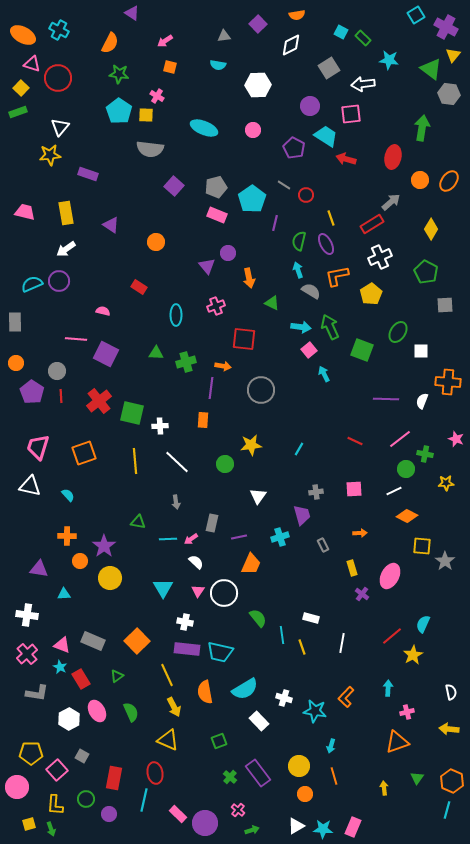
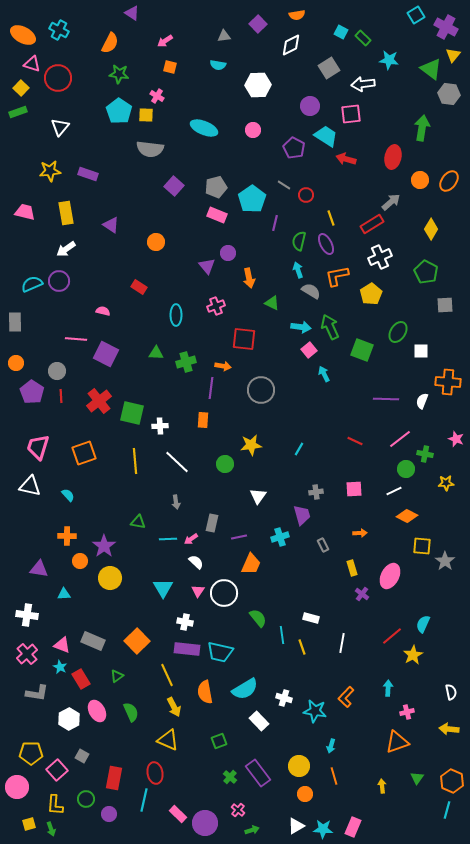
yellow star at (50, 155): moved 16 px down
yellow arrow at (384, 788): moved 2 px left, 2 px up
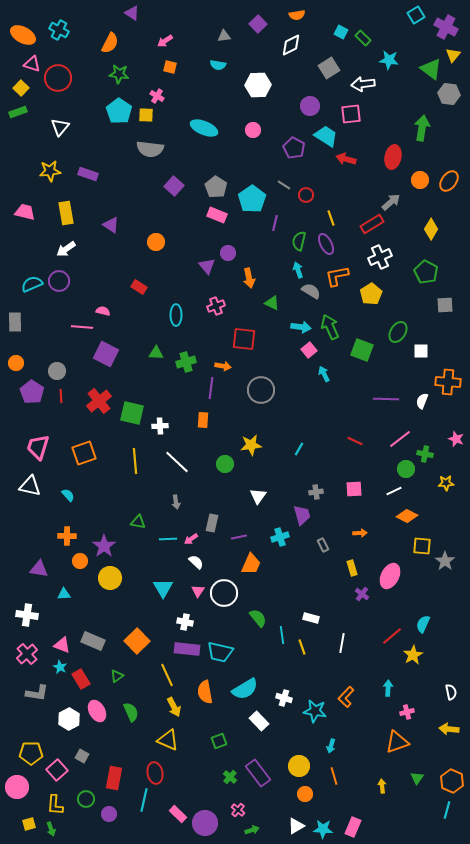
gray pentagon at (216, 187): rotated 25 degrees counterclockwise
pink line at (76, 339): moved 6 px right, 12 px up
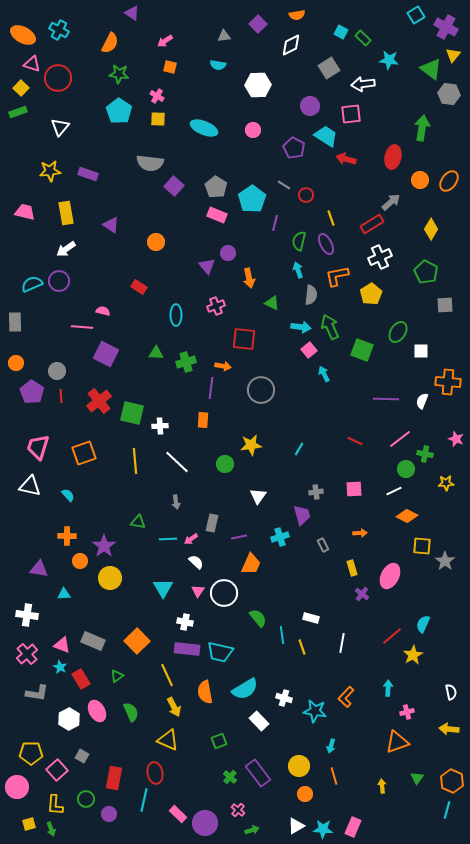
yellow square at (146, 115): moved 12 px right, 4 px down
gray semicircle at (150, 149): moved 14 px down
gray semicircle at (311, 291): moved 4 px down; rotated 66 degrees clockwise
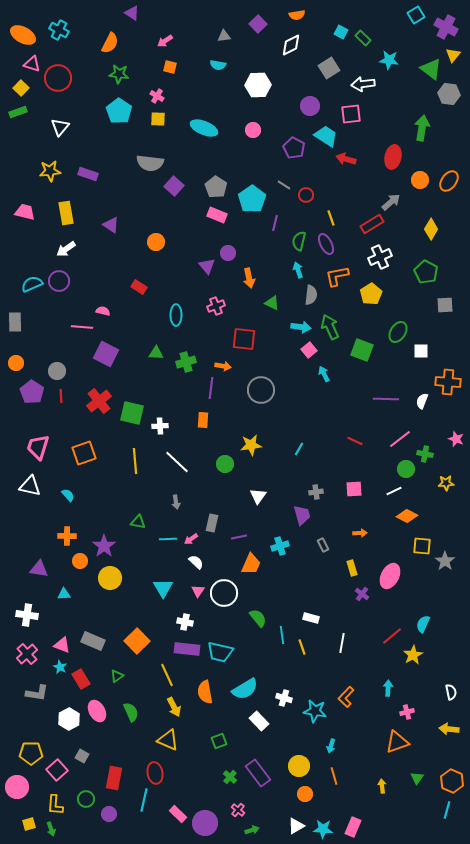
cyan cross at (280, 537): moved 9 px down
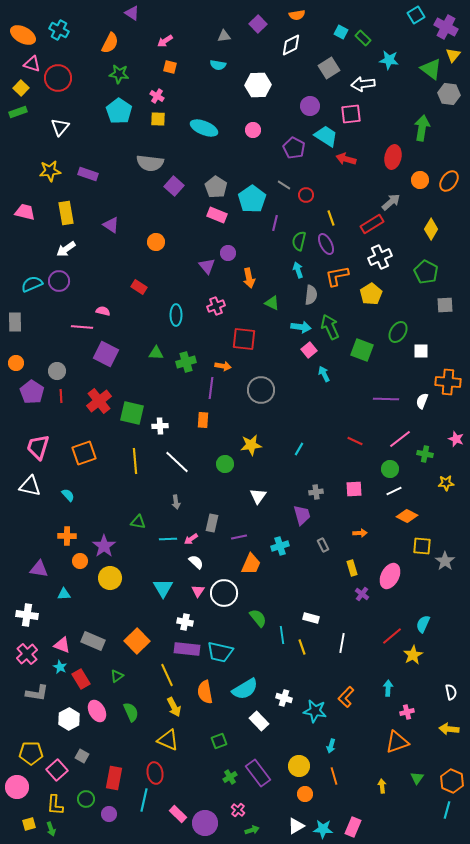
green circle at (406, 469): moved 16 px left
green cross at (230, 777): rotated 16 degrees clockwise
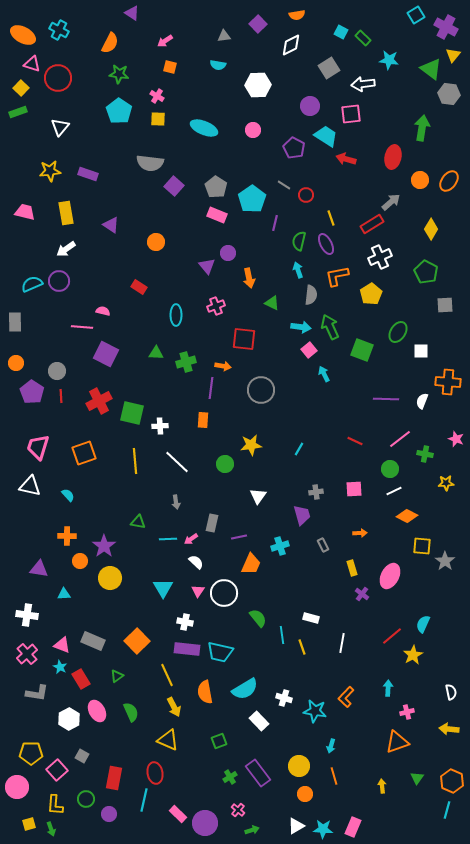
red cross at (99, 401): rotated 10 degrees clockwise
